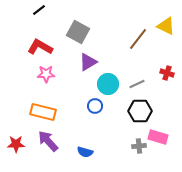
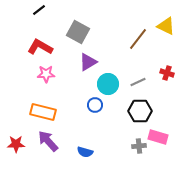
gray line: moved 1 px right, 2 px up
blue circle: moved 1 px up
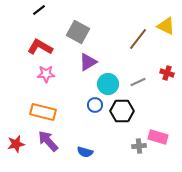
black hexagon: moved 18 px left
red star: rotated 12 degrees counterclockwise
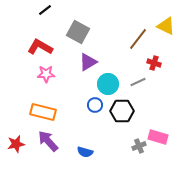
black line: moved 6 px right
red cross: moved 13 px left, 10 px up
gray cross: rotated 16 degrees counterclockwise
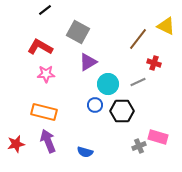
orange rectangle: moved 1 px right
purple arrow: rotated 20 degrees clockwise
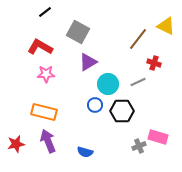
black line: moved 2 px down
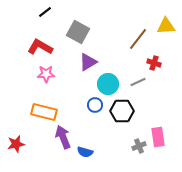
yellow triangle: rotated 30 degrees counterclockwise
pink rectangle: rotated 66 degrees clockwise
purple arrow: moved 15 px right, 4 px up
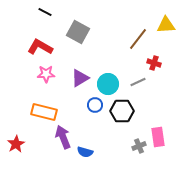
black line: rotated 64 degrees clockwise
yellow triangle: moved 1 px up
purple triangle: moved 8 px left, 16 px down
red star: rotated 18 degrees counterclockwise
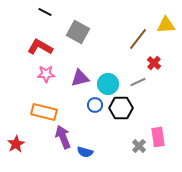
red cross: rotated 24 degrees clockwise
purple triangle: rotated 18 degrees clockwise
black hexagon: moved 1 px left, 3 px up
gray cross: rotated 24 degrees counterclockwise
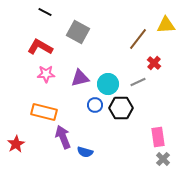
gray cross: moved 24 px right, 13 px down
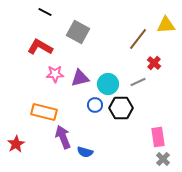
pink star: moved 9 px right
